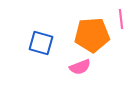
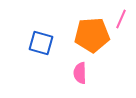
pink line: rotated 30 degrees clockwise
pink semicircle: moved 6 px down; rotated 110 degrees clockwise
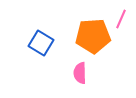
orange pentagon: moved 1 px right, 1 px down
blue square: rotated 15 degrees clockwise
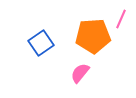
blue square: rotated 25 degrees clockwise
pink semicircle: rotated 40 degrees clockwise
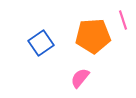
pink line: moved 2 px right, 1 px down; rotated 42 degrees counterclockwise
pink semicircle: moved 5 px down
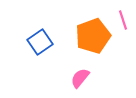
orange pentagon: rotated 16 degrees counterclockwise
blue square: moved 1 px left, 1 px up
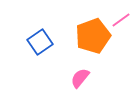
pink line: moved 2 px left; rotated 72 degrees clockwise
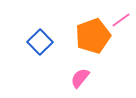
blue square: rotated 10 degrees counterclockwise
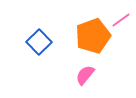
blue square: moved 1 px left
pink semicircle: moved 5 px right, 3 px up
